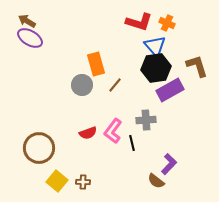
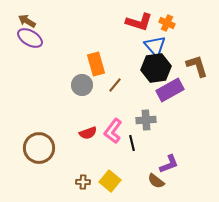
purple L-shape: rotated 25 degrees clockwise
yellow square: moved 53 px right
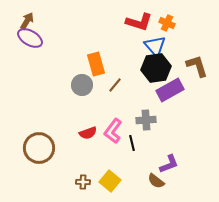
brown arrow: rotated 90 degrees clockwise
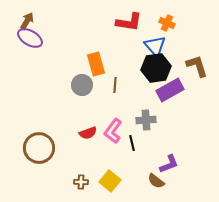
red L-shape: moved 10 px left; rotated 8 degrees counterclockwise
brown line: rotated 35 degrees counterclockwise
brown cross: moved 2 px left
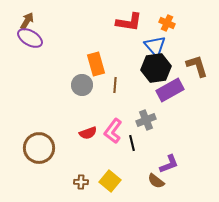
gray cross: rotated 18 degrees counterclockwise
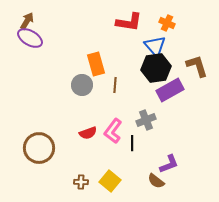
black line: rotated 14 degrees clockwise
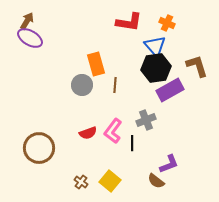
brown cross: rotated 32 degrees clockwise
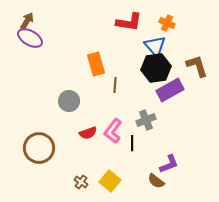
gray circle: moved 13 px left, 16 px down
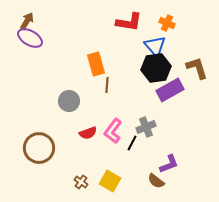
brown L-shape: moved 2 px down
brown line: moved 8 px left
gray cross: moved 7 px down
black line: rotated 28 degrees clockwise
yellow square: rotated 10 degrees counterclockwise
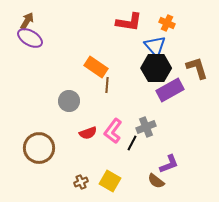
orange rectangle: moved 3 px down; rotated 40 degrees counterclockwise
black hexagon: rotated 8 degrees clockwise
brown cross: rotated 32 degrees clockwise
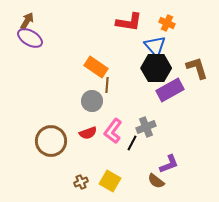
gray circle: moved 23 px right
brown circle: moved 12 px right, 7 px up
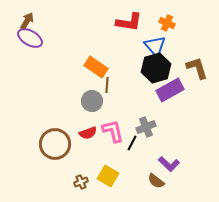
black hexagon: rotated 16 degrees counterclockwise
pink L-shape: rotated 130 degrees clockwise
brown circle: moved 4 px right, 3 px down
purple L-shape: rotated 65 degrees clockwise
yellow square: moved 2 px left, 5 px up
